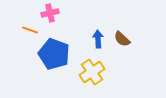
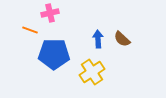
blue pentagon: rotated 20 degrees counterclockwise
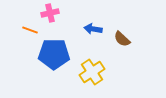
blue arrow: moved 5 px left, 10 px up; rotated 78 degrees counterclockwise
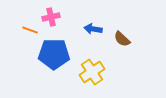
pink cross: moved 1 px right, 4 px down
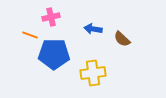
orange line: moved 5 px down
yellow cross: moved 1 px right, 1 px down; rotated 25 degrees clockwise
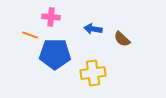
pink cross: rotated 18 degrees clockwise
blue pentagon: moved 1 px right
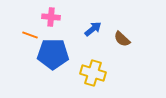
blue arrow: rotated 132 degrees clockwise
blue pentagon: moved 2 px left
yellow cross: rotated 25 degrees clockwise
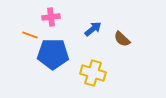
pink cross: rotated 12 degrees counterclockwise
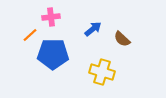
orange line: rotated 63 degrees counterclockwise
yellow cross: moved 9 px right, 1 px up
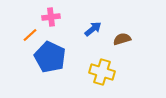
brown semicircle: rotated 120 degrees clockwise
blue pentagon: moved 3 px left, 3 px down; rotated 24 degrees clockwise
